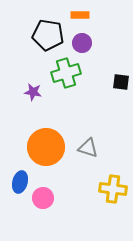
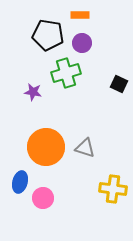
black square: moved 2 px left, 2 px down; rotated 18 degrees clockwise
gray triangle: moved 3 px left
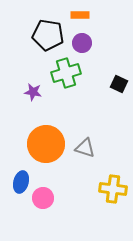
orange circle: moved 3 px up
blue ellipse: moved 1 px right
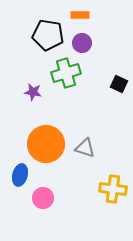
blue ellipse: moved 1 px left, 7 px up
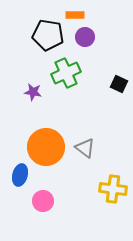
orange rectangle: moved 5 px left
purple circle: moved 3 px right, 6 px up
green cross: rotated 8 degrees counterclockwise
orange circle: moved 3 px down
gray triangle: rotated 20 degrees clockwise
pink circle: moved 3 px down
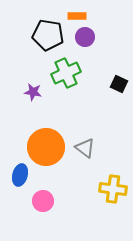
orange rectangle: moved 2 px right, 1 px down
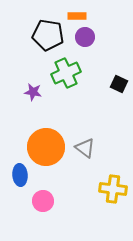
blue ellipse: rotated 20 degrees counterclockwise
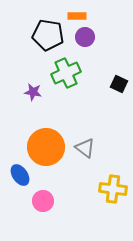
blue ellipse: rotated 30 degrees counterclockwise
